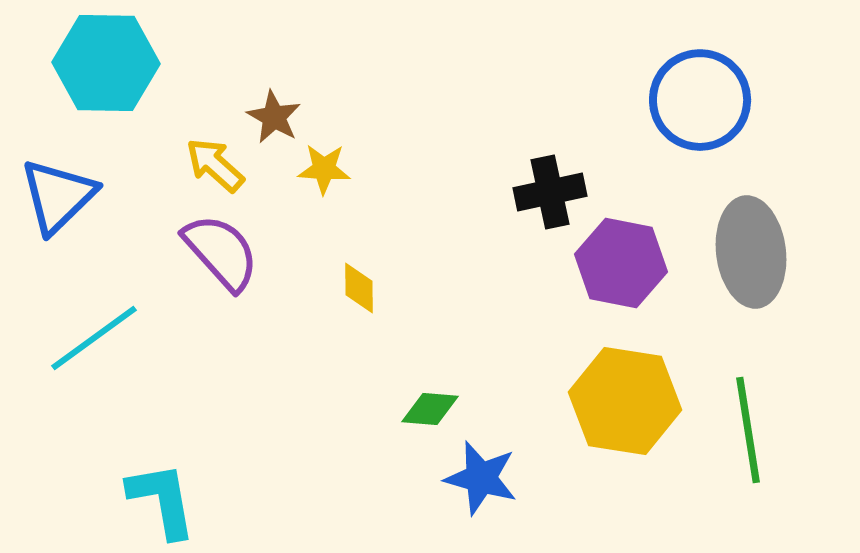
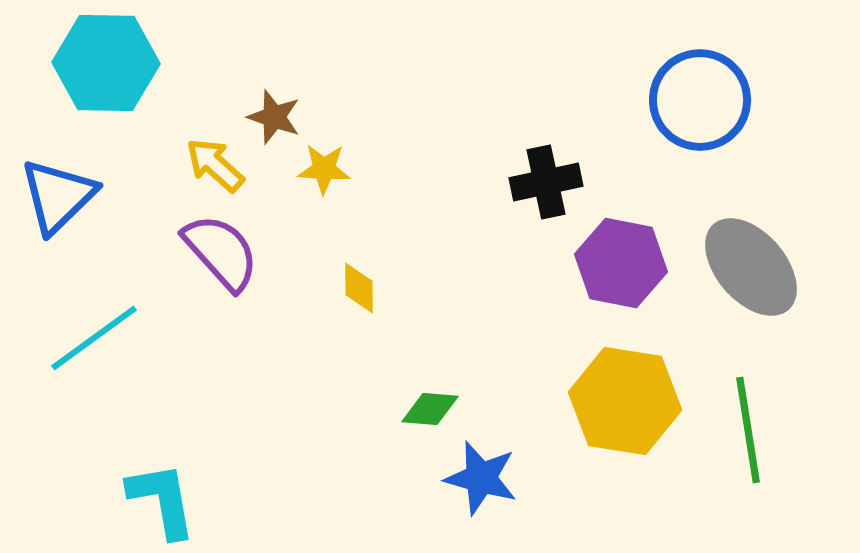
brown star: rotated 10 degrees counterclockwise
black cross: moved 4 px left, 10 px up
gray ellipse: moved 15 px down; rotated 34 degrees counterclockwise
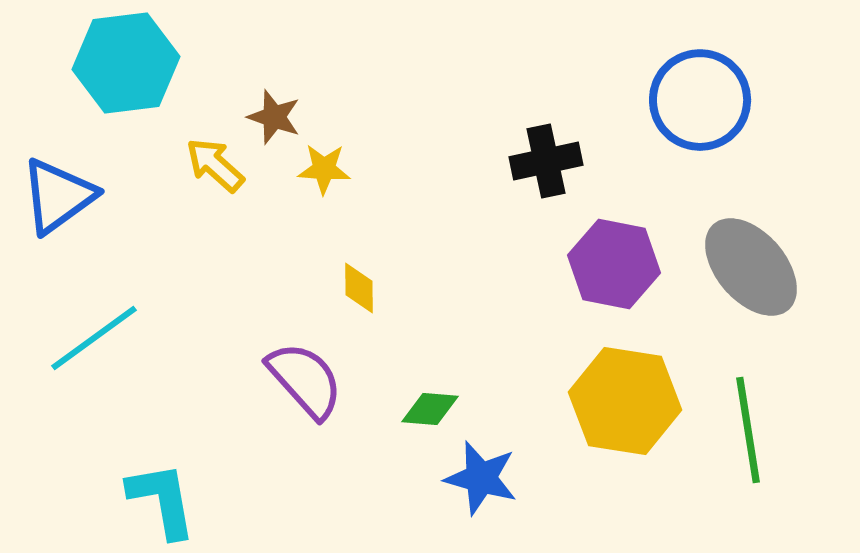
cyan hexagon: moved 20 px right; rotated 8 degrees counterclockwise
black cross: moved 21 px up
blue triangle: rotated 8 degrees clockwise
purple semicircle: moved 84 px right, 128 px down
purple hexagon: moved 7 px left, 1 px down
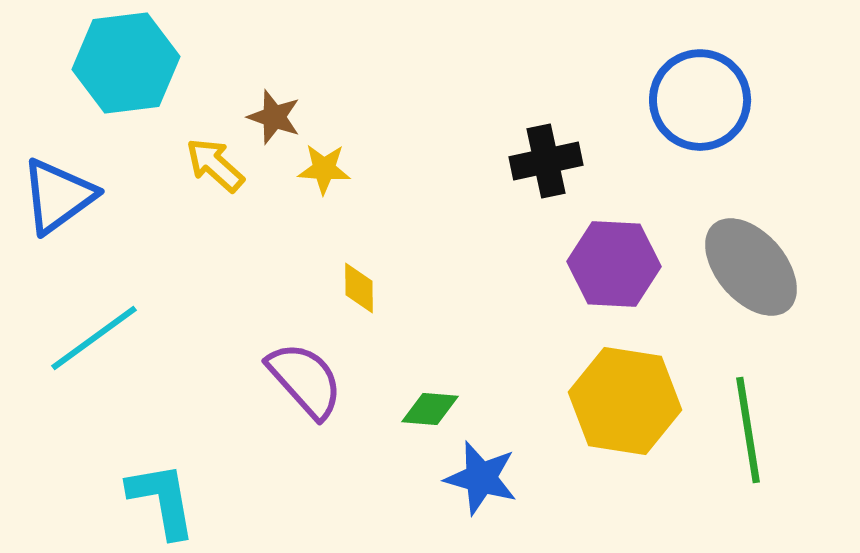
purple hexagon: rotated 8 degrees counterclockwise
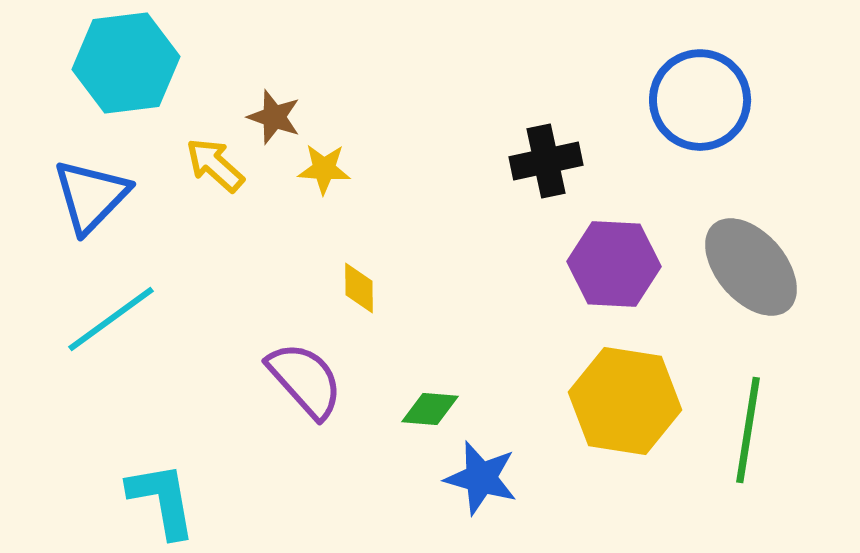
blue triangle: moved 33 px right; rotated 10 degrees counterclockwise
cyan line: moved 17 px right, 19 px up
green line: rotated 18 degrees clockwise
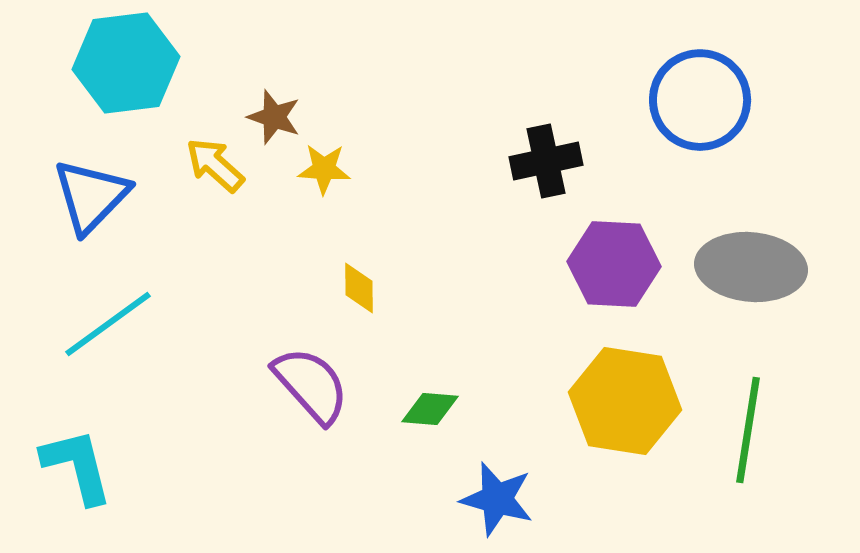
gray ellipse: rotated 44 degrees counterclockwise
cyan line: moved 3 px left, 5 px down
purple semicircle: moved 6 px right, 5 px down
blue star: moved 16 px right, 21 px down
cyan L-shape: moved 85 px left, 34 px up; rotated 4 degrees counterclockwise
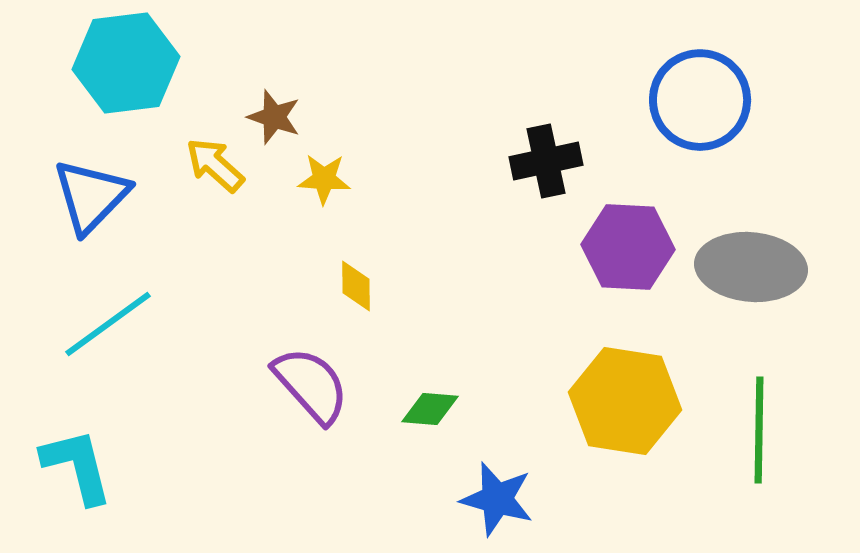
yellow star: moved 10 px down
purple hexagon: moved 14 px right, 17 px up
yellow diamond: moved 3 px left, 2 px up
green line: moved 11 px right; rotated 8 degrees counterclockwise
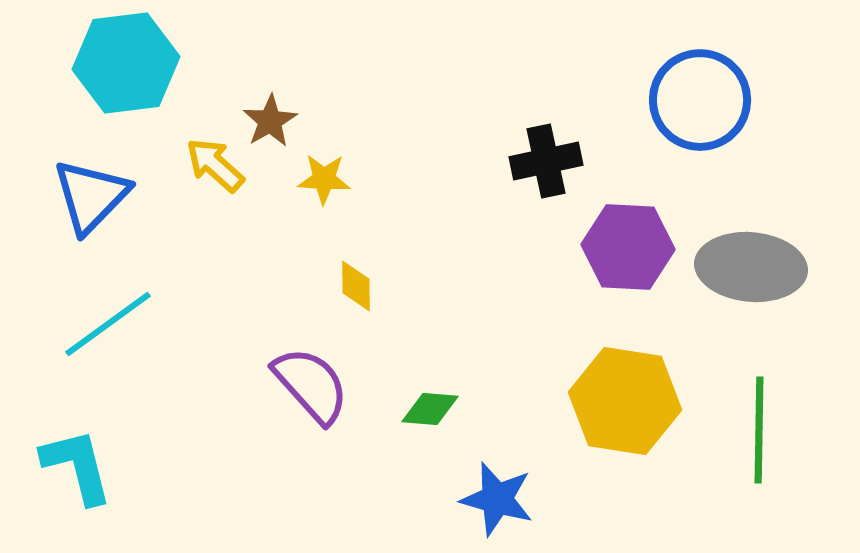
brown star: moved 4 px left, 4 px down; rotated 22 degrees clockwise
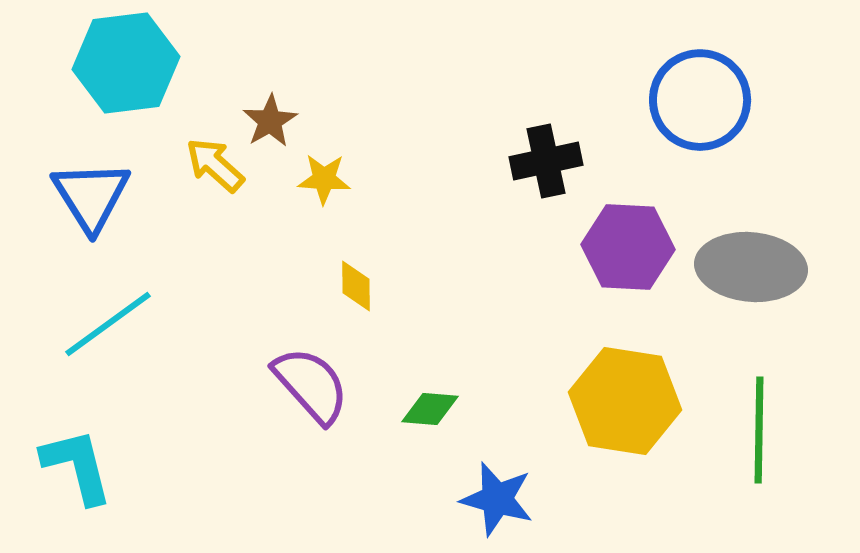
blue triangle: rotated 16 degrees counterclockwise
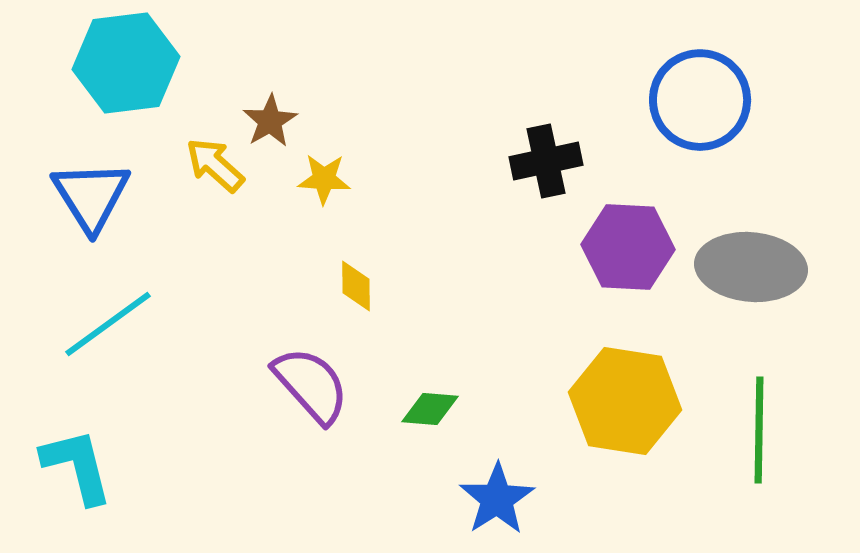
blue star: rotated 24 degrees clockwise
